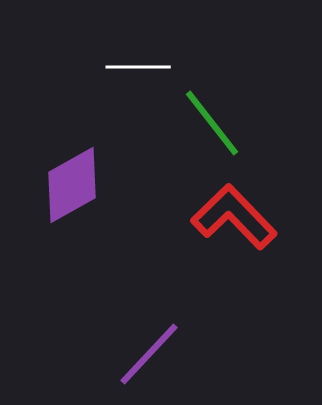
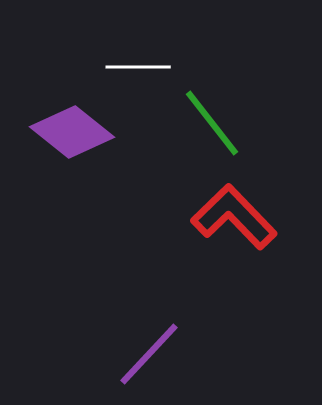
purple diamond: moved 53 px up; rotated 68 degrees clockwise
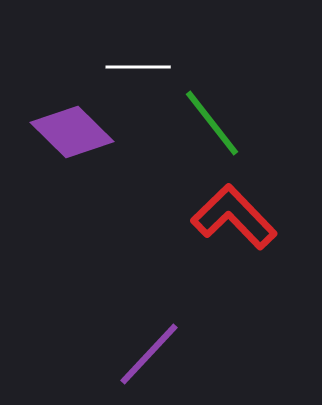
purple diamond: rotated 6 degrees clockwise
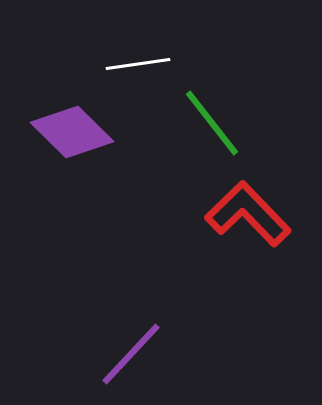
white line: moved 3 px up; rotated 8 degrees counterclockwise
red L-shape: moved 14 px right, 3 px up
purple line: moved 18 px left
